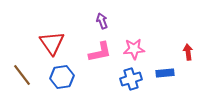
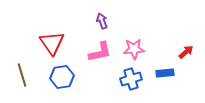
red arrow: moved 2 px left; rotated 56 degrees clockwise
brown line: rotated 20 degrees clockwise
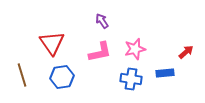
purple arrow: rotated 14 degrees counterclockwise
pink star: moved 1 px right; rotated 10 degrees counterclockwise
blue cross: rotated 25 degrees clockwise
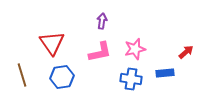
purple arrow: rotated 42 degrees clockwise
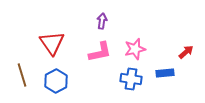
blue hexagon: moved 6 px left, 4 px down; rotated 20 degrees counterclockwise
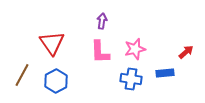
pink L-shape: rotated 100 degrees clockwise
brown line: rotated 45 degrees clockwise
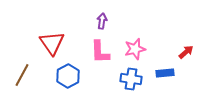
blue hexagon: moved 12 px right, 5 px up
